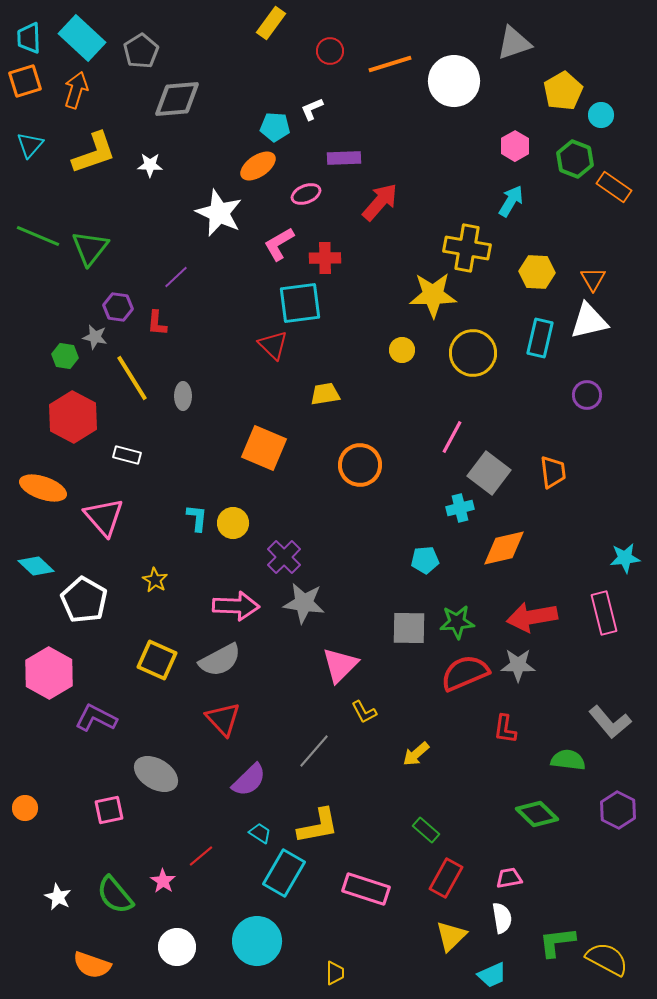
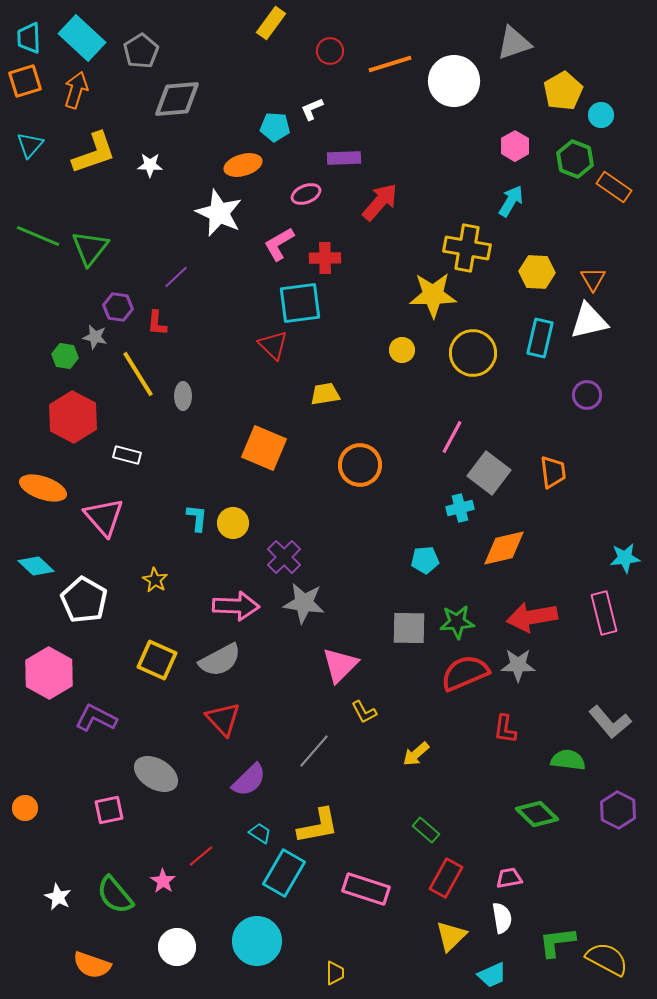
orange ellipse at (258, 166): moved 15 px left, 1 px up; rotated 18 degrees clockwise
yellow line at (132, 378): moved 6 px right, 4 px up
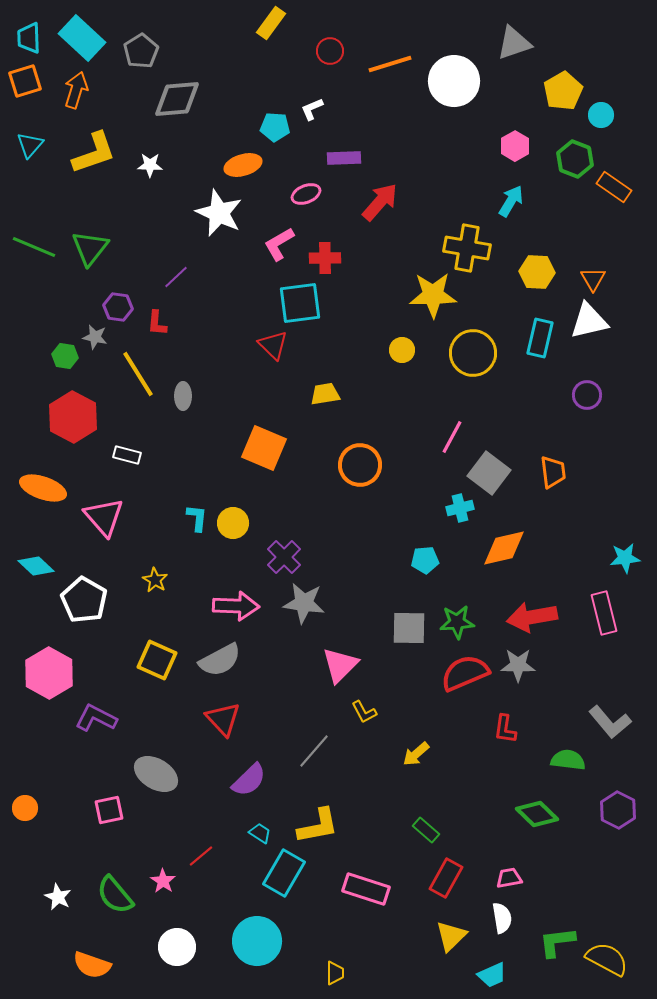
green line at (38, 236): moved 4 px left, 11 px down
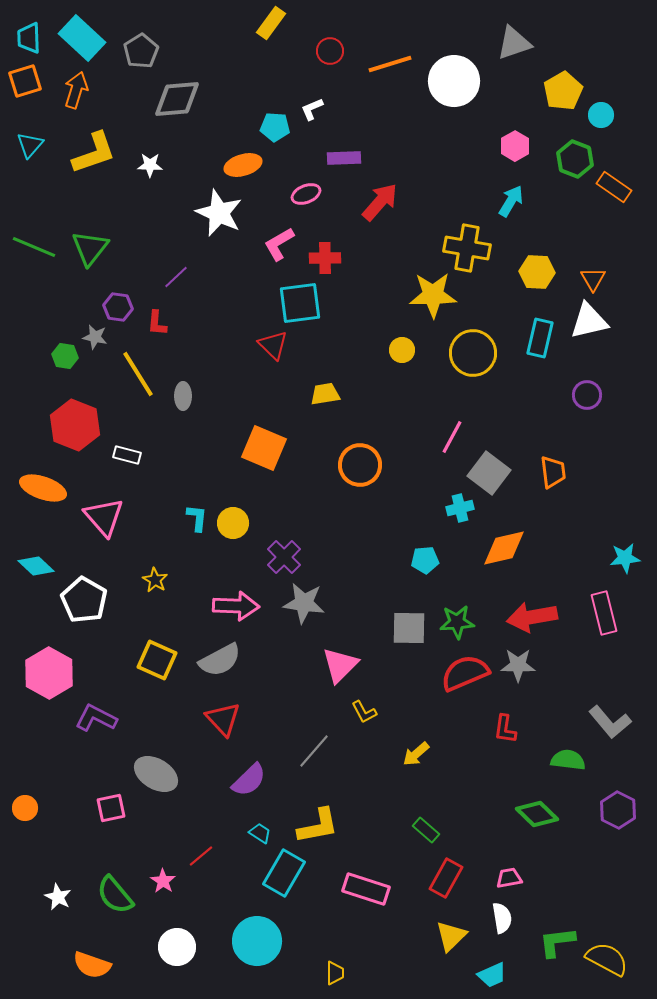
red hexagon at (73, 417): moved 2 px right, 8 px down; rotated 6 degrees counterclockwise
pink square at (109, 810): moved 2 px right, 2 px up
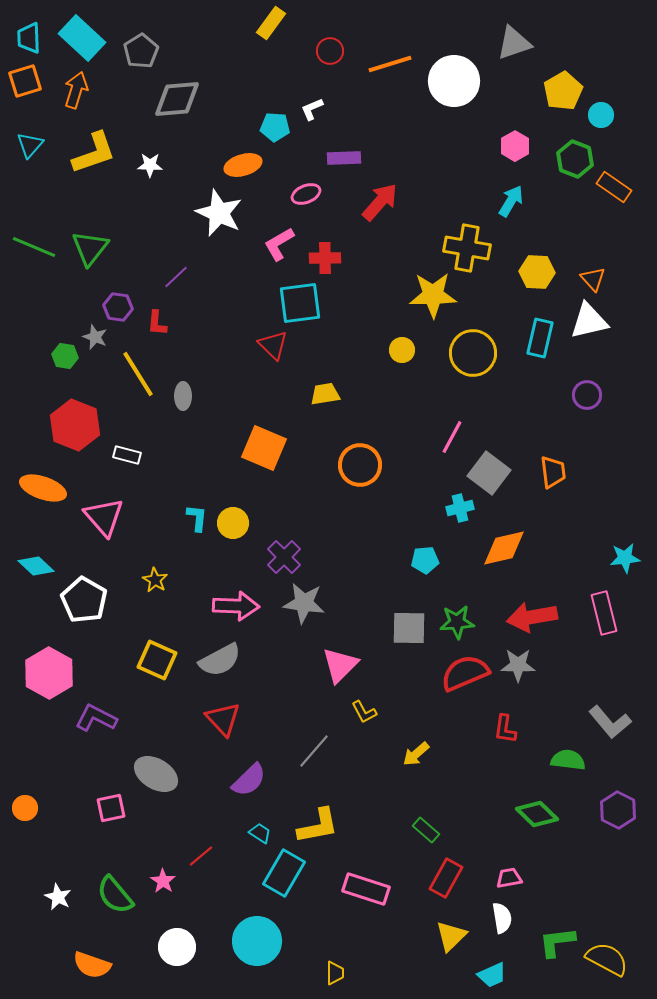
orange triangle at (593, 279): rotated 12 degrees counterclockwise
gray star at (95, 337): rotated 10 degrees clockwise
